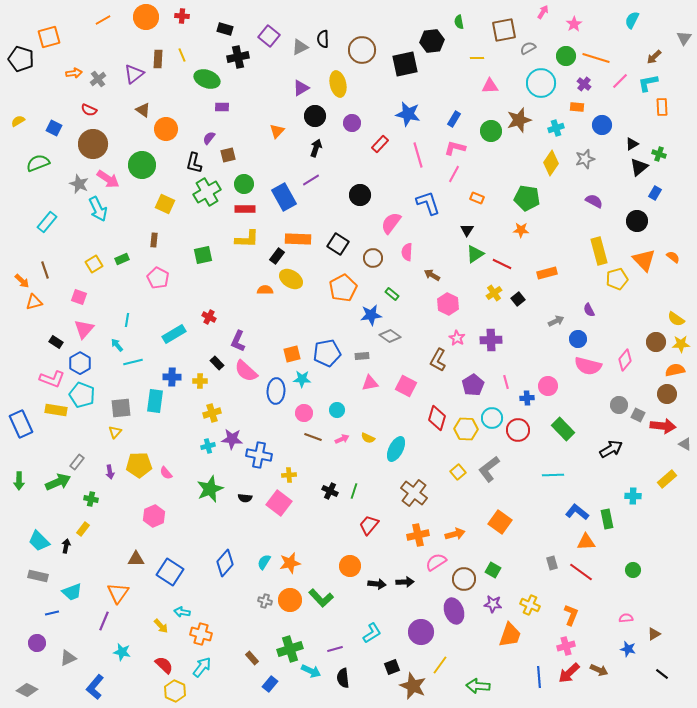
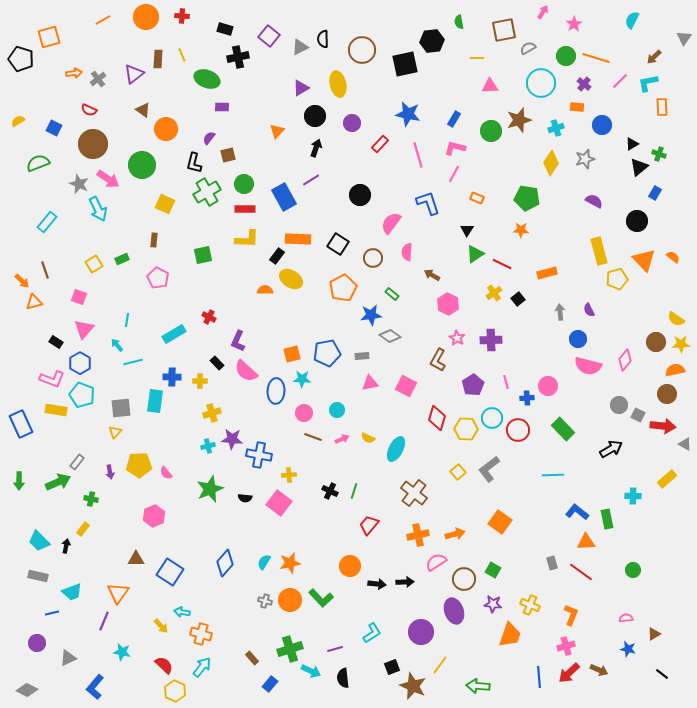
gray arrow at (556, 321): moved 4 px right, 9 px up; rotated 70 degrees counterclockwise
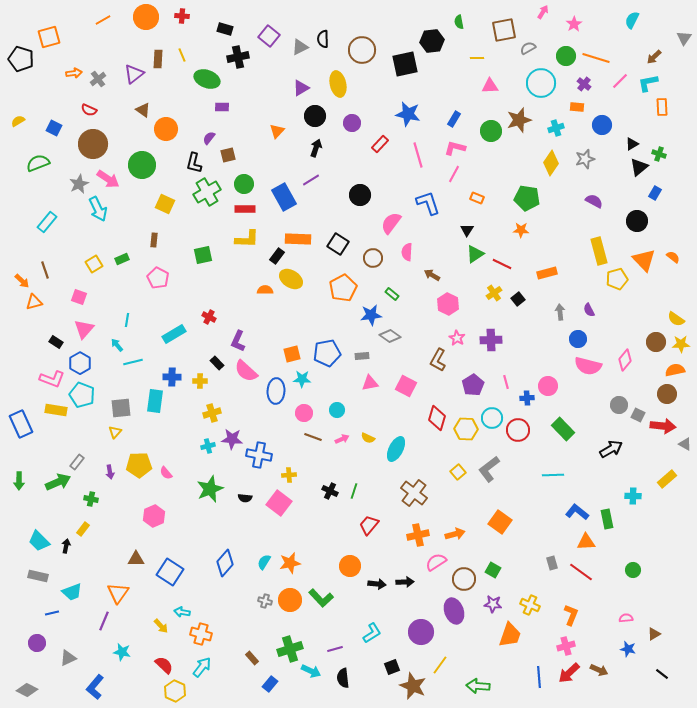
gray star at (79, 184): rotated 24 degrees clockwise
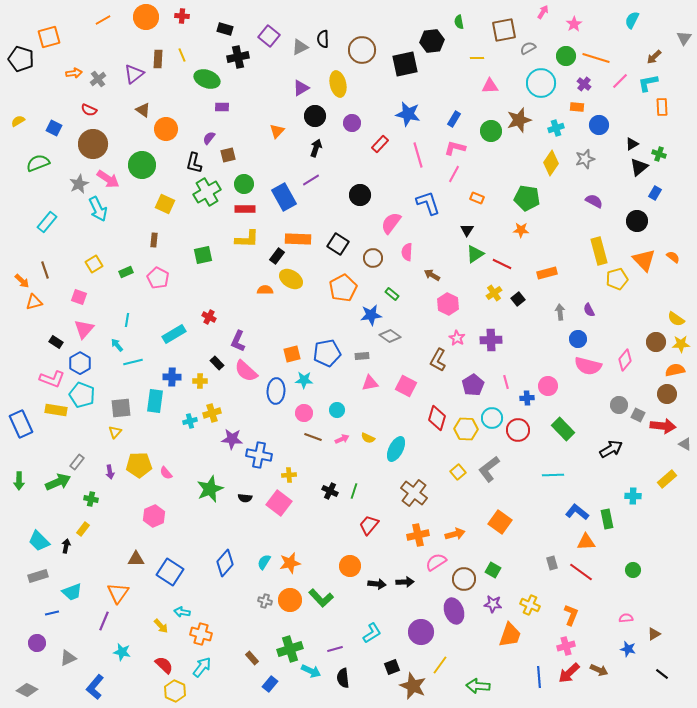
blue circle at (602, 125): moved 3 px left
green rectangle at (122, 259): moved 4 px right, 13 px down
cyan star at (302, 379): moved 2 px right, 1 px down
cyan cross at (208, 446): moved 18 px left, 25 px up
gray rectangle at (38, 576): rotated 30 degrees counterclockwise
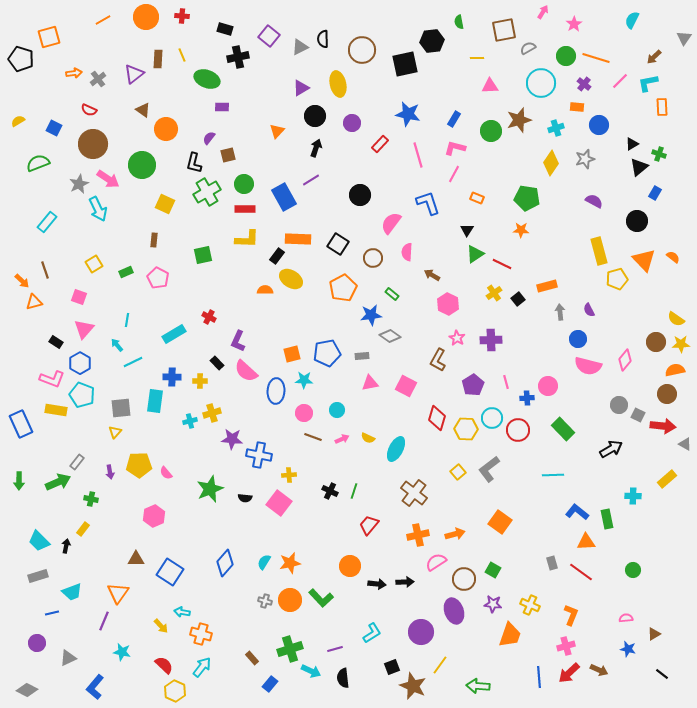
orange rectangle at (547, 273): moved 13 px down
cyan line at (133, 362): rotated 12 degrees counterclockwise
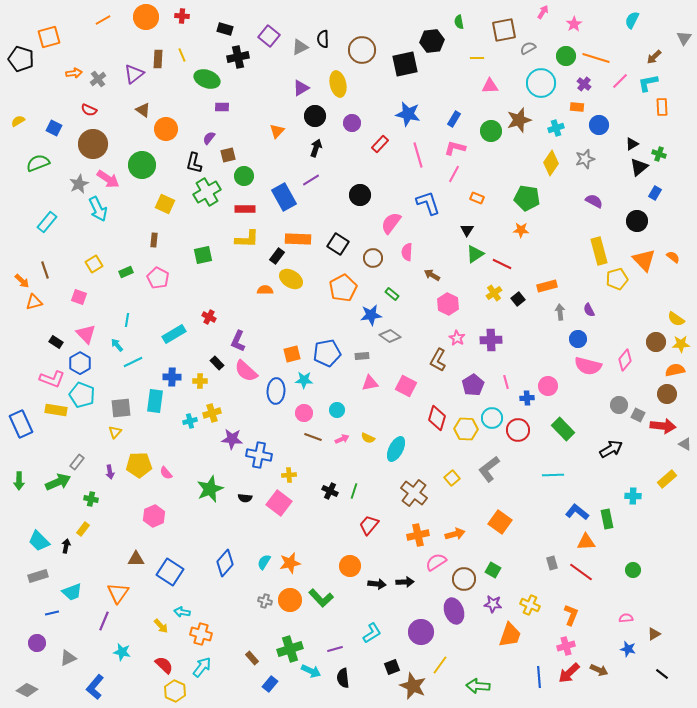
green circle at (244, 184): moved 8 px up
pink triangle at (84, 329): moved 2 px right, 5 px down; rotated 25 degrees counterclockwise
yellow square at (458, 472): moved 6 px left, 6 px down
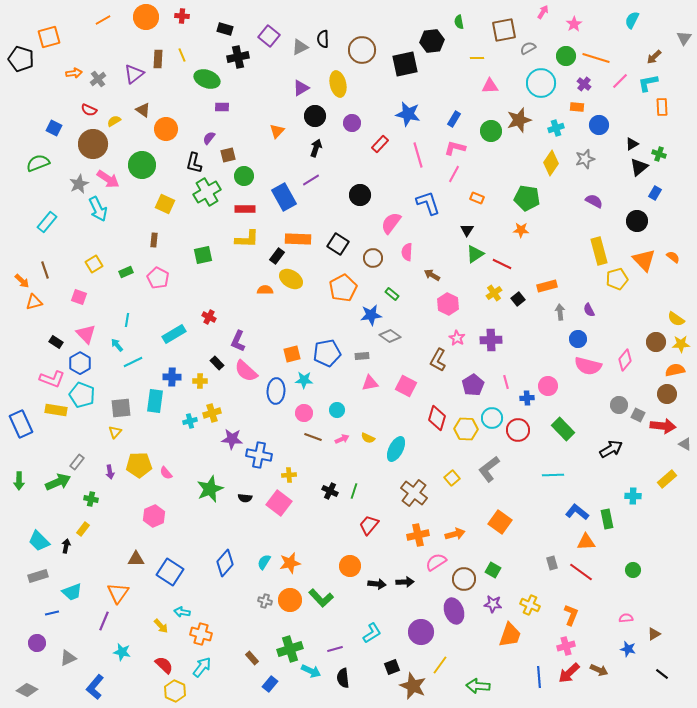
yellow semicircle at (18, 121): moved 96 px right
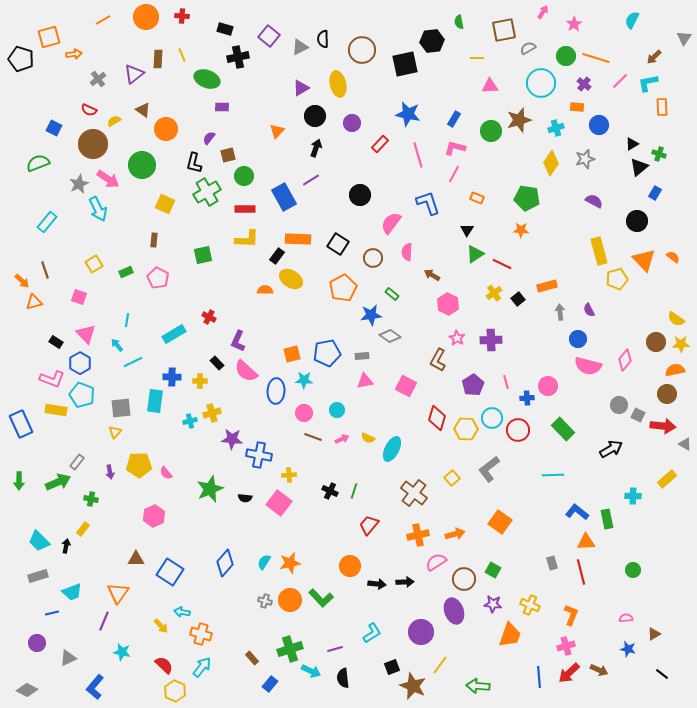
orange arrow at (74, 73): moved 19 px up
pink triangle at (370, 383): moved 5 px left, 2 px up
cyan ellipse at (396, 449): moved 4 px left
red line at (581, 572): rotated 40 degrees clockwise
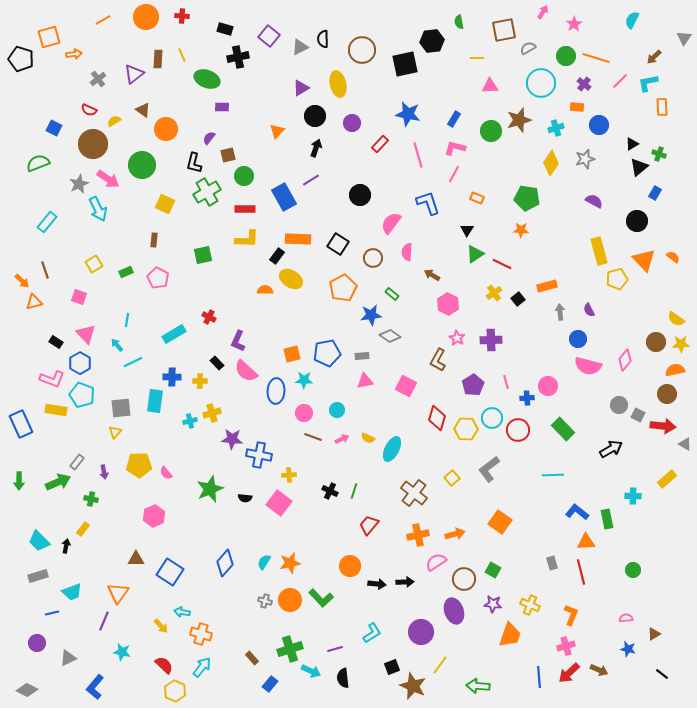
purple arrow at (110, 472): moved 6 px left
